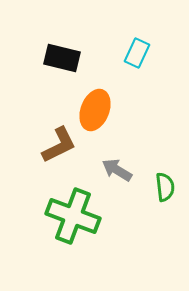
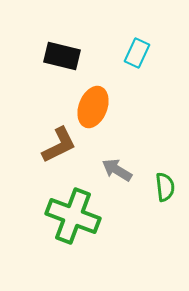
black rectangle: moved 2 px up
orange ellipse: moved 2 px left, 3 px up
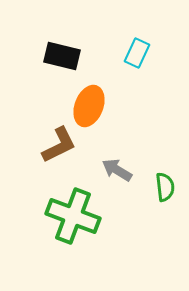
orange ellipse: moved 4 px left, 1 px up
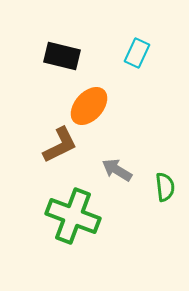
orange ellipse: rotated 21 degrees clockwise
brown L-shape: moved 1 px right
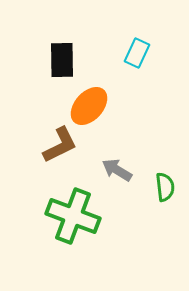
black rectangle: moved 4 px down; rotated 75 degrees clockwise
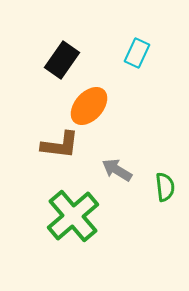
black rectangle: rotated 36 degrees clockwise
brown L-shape: rotated 33 degrees clockwise
green cross: rotated 28 degrees clockwise
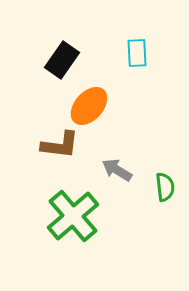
cyan rectangle: rotated 28 degrees counterclockwise
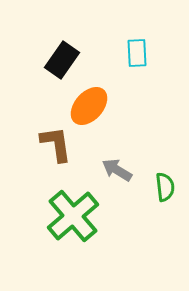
brown L-shape: moved 4 px left, 1 px up; rotated 105 degrees counterclockwise
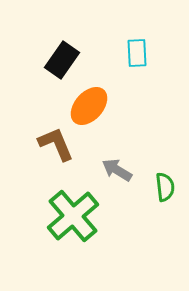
brown L-shape: rotated 15 degrees counterclockwise
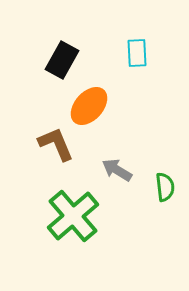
black rectangle: rotated 6 degrees counterclockwise
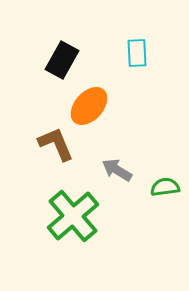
green semicircle: rotated 92 degrees counterclockwise
